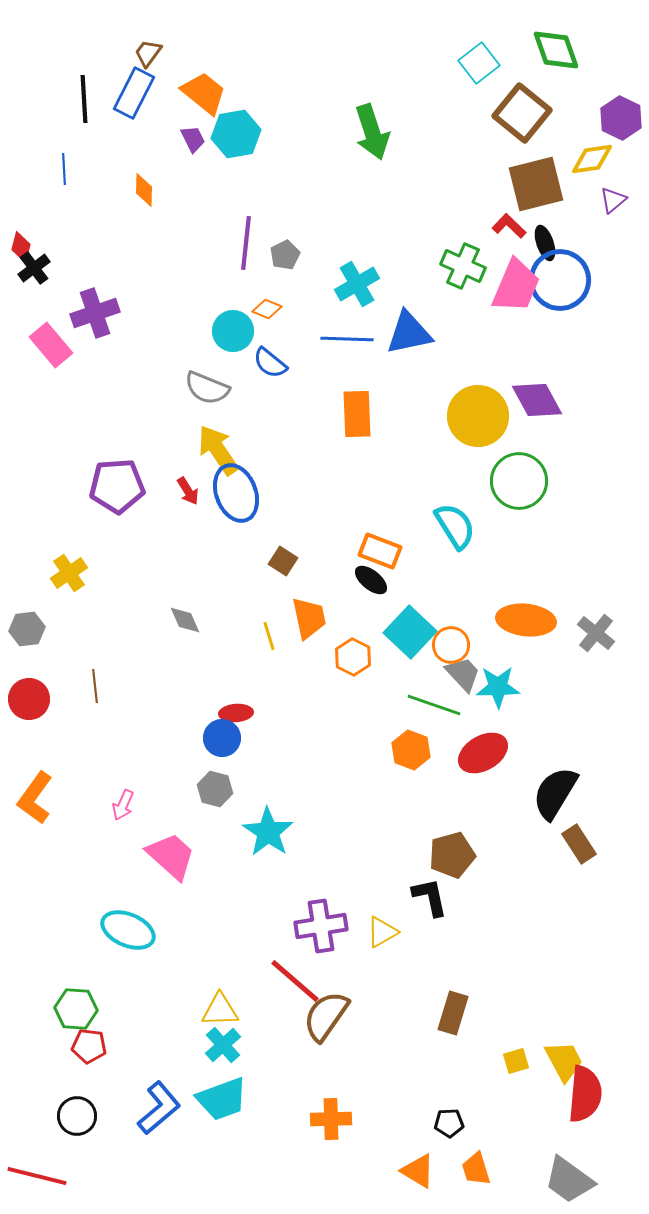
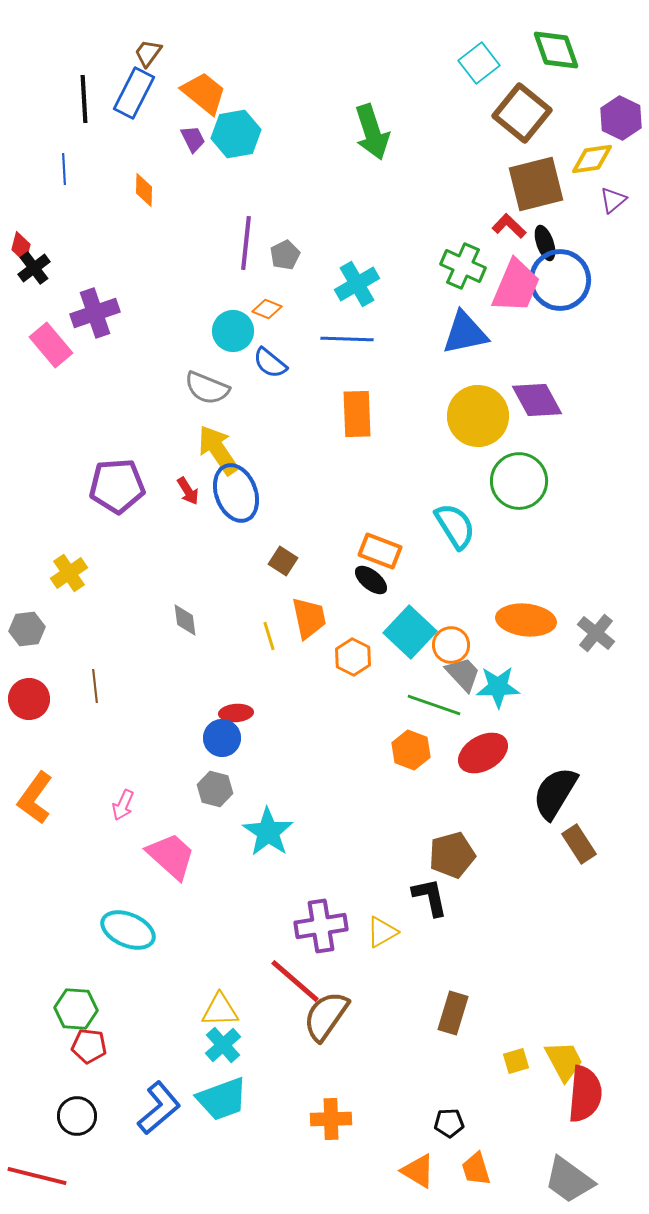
blue triangle at (409, 333): moved 56 px right
gray diamond at (185, 620): rotated 16 degrees clockwise
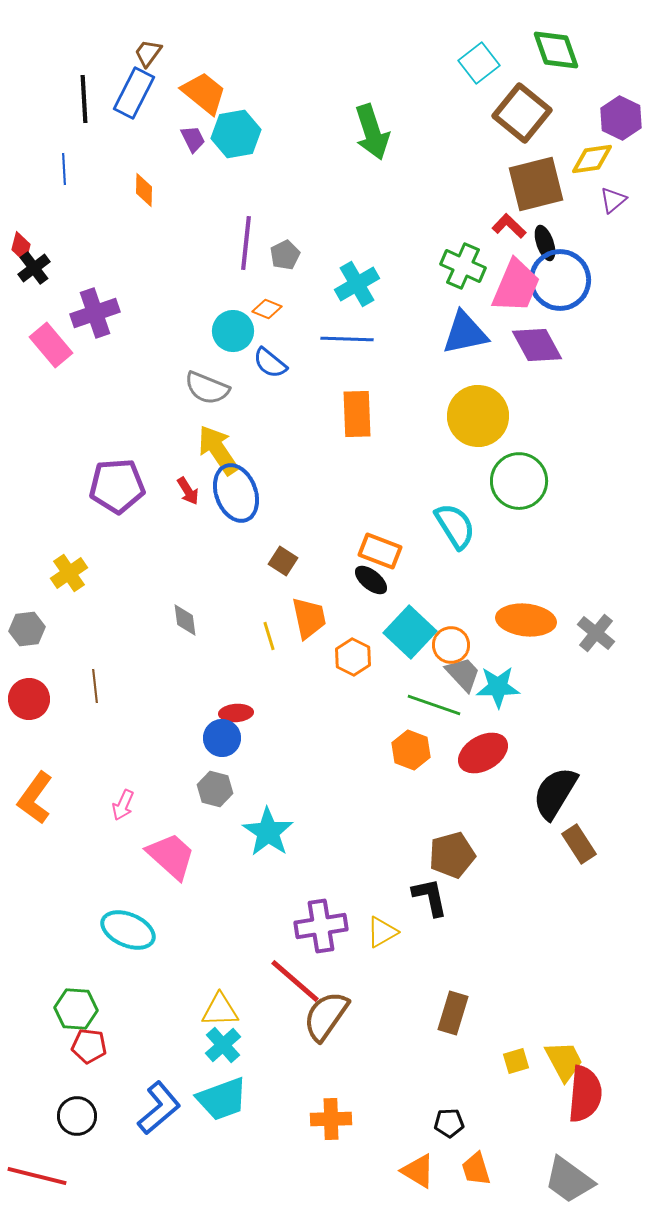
purple diamond at (537, 400): moved 55 px up
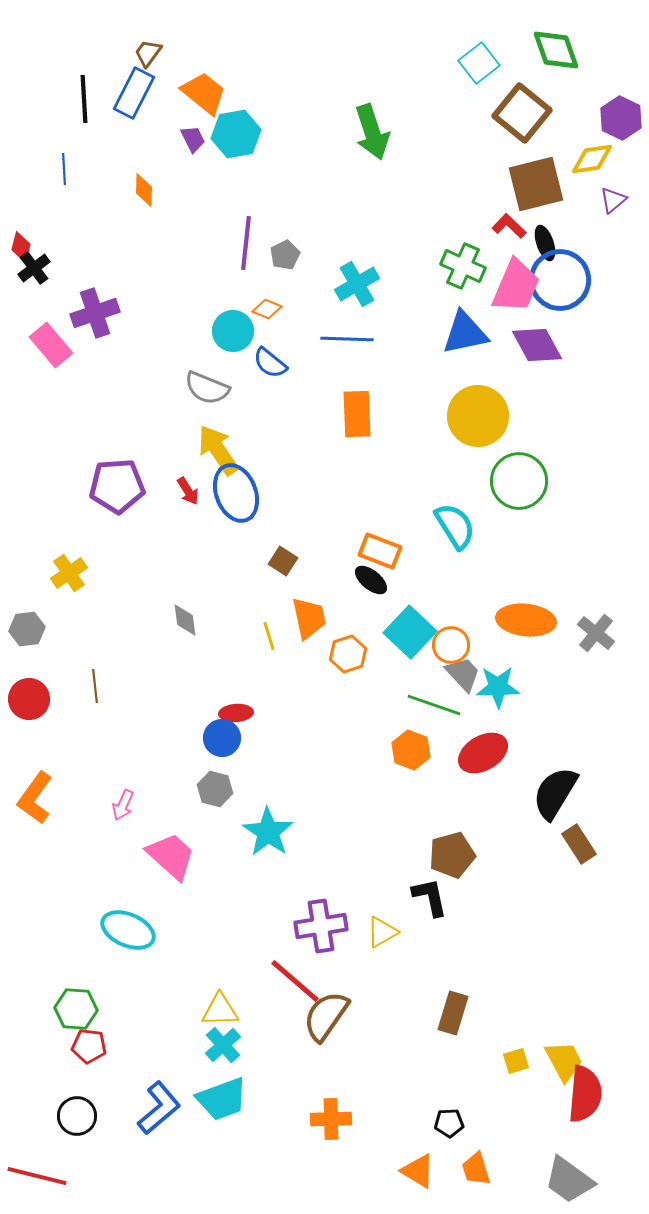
orange hexagon at (353, 657): moved 5 px left, 3 px up; rotated 15 degrees clockwise
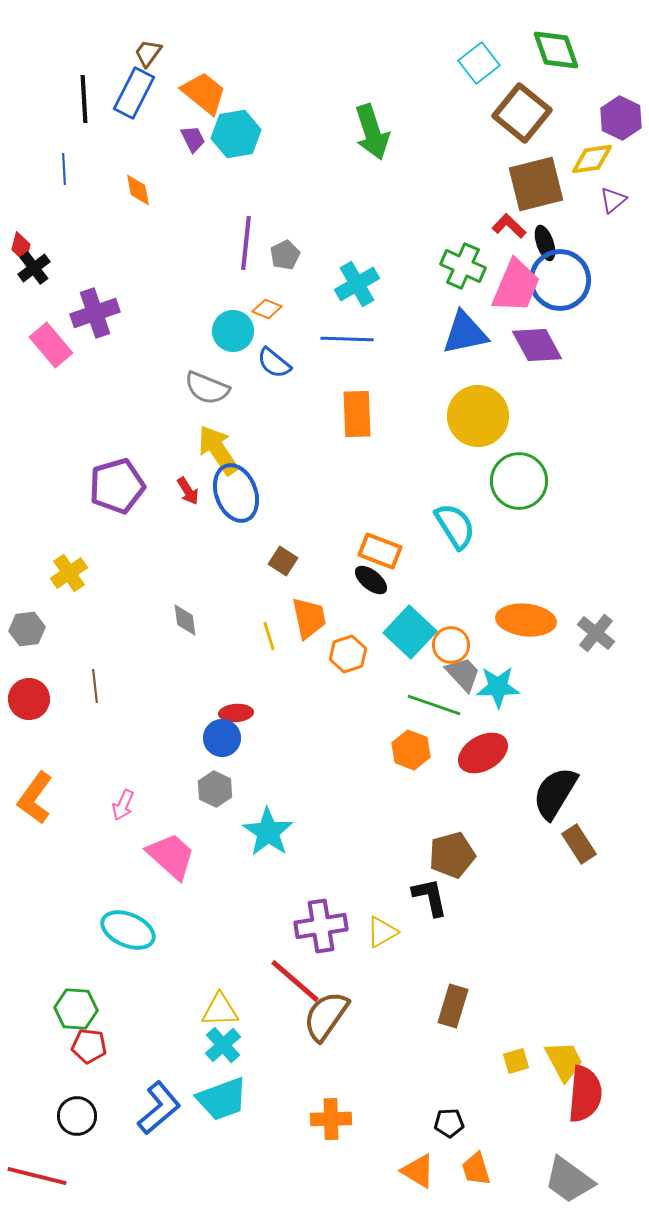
orange diamond at (144, 190): moved 6 px left; rotated 12 degrees counterclockwise
blue semicircle at (270, 363): moved 4 px right
purple pentagon at (117, 486): rotated 12 degrees counterclockwise
gray hexagon at (215, 789): rotated 12 degrees clockwise
brown rectangle at (453, 1013): moved 7 px up
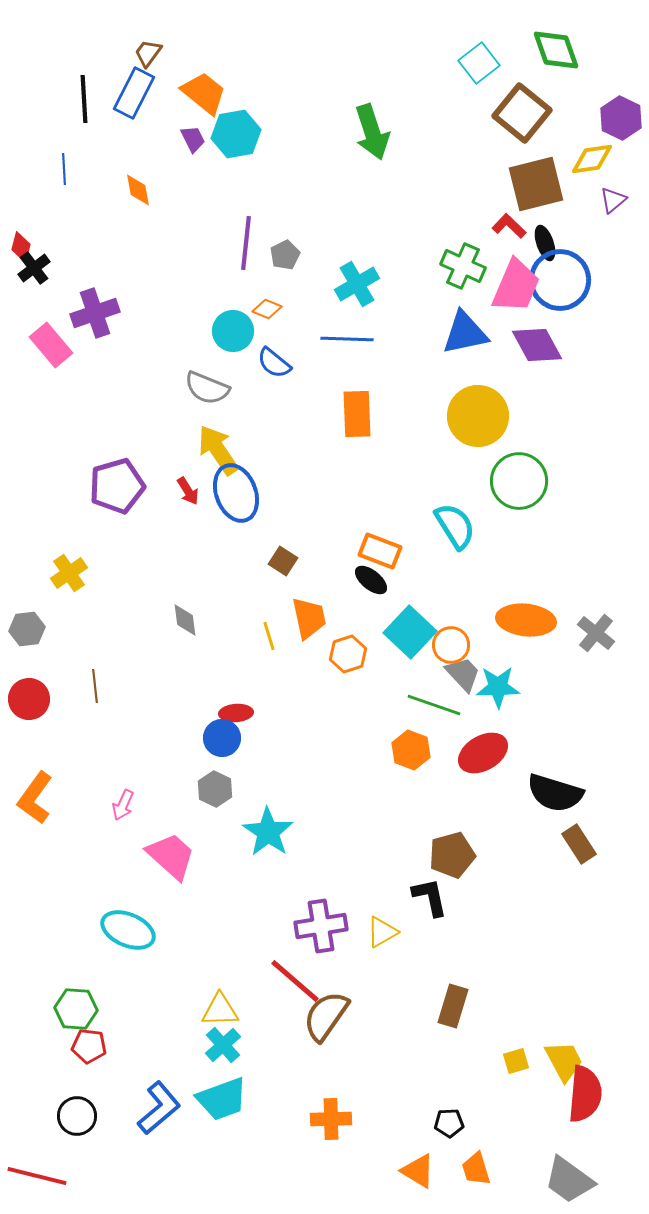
black semicircle at (555, 793): rotated 104 degrees counterclockwise
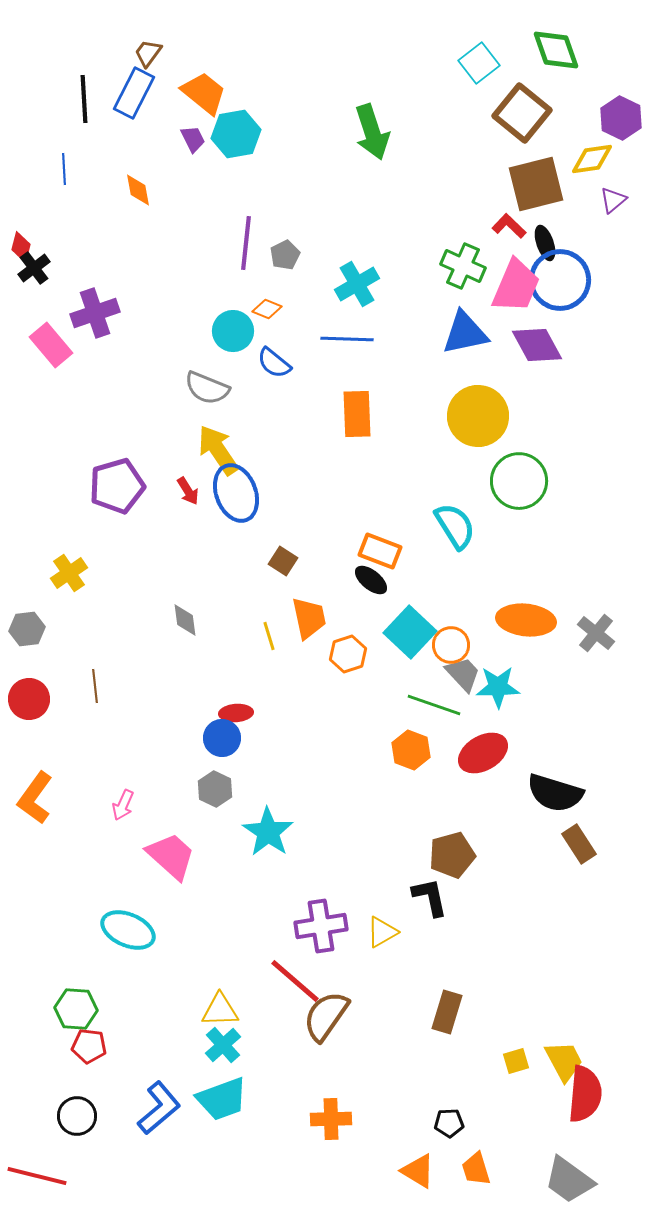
brown rectangle at (453, 1006): moved 6 px left, 6 px down
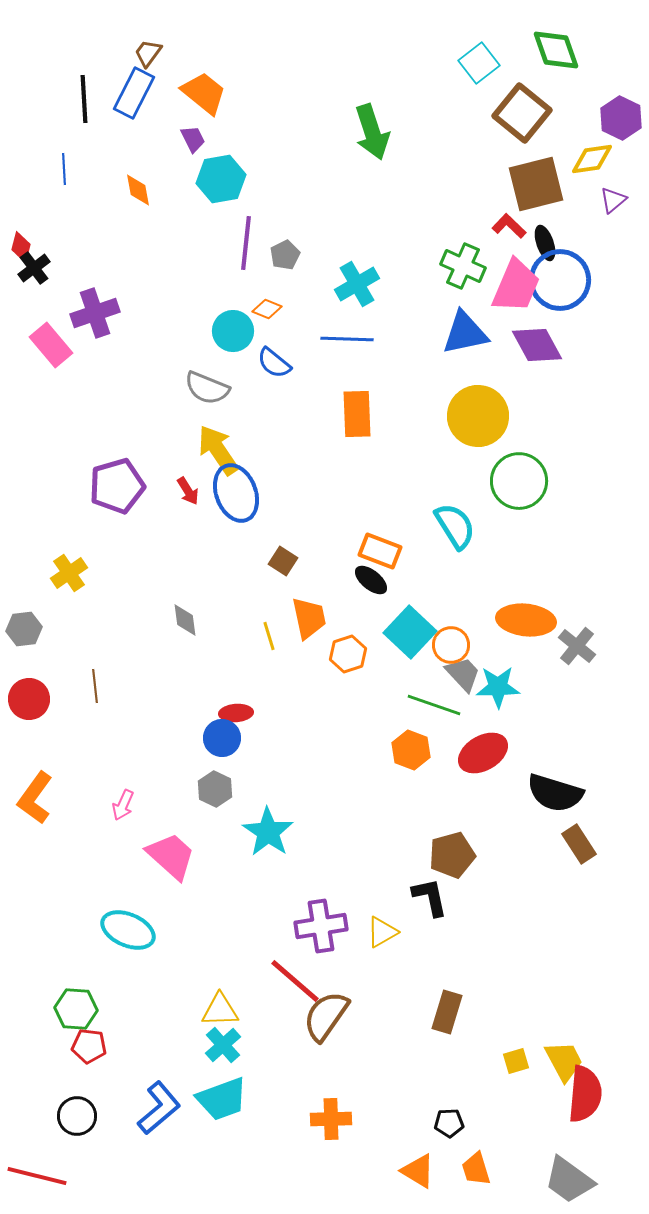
cyan hexagon at (236, 134): moved 15 px left, 45 px down
gray hexagon at (27, 629): moved 3 px left
gray cross at (596, 633): moved 19 px left, 13 px down
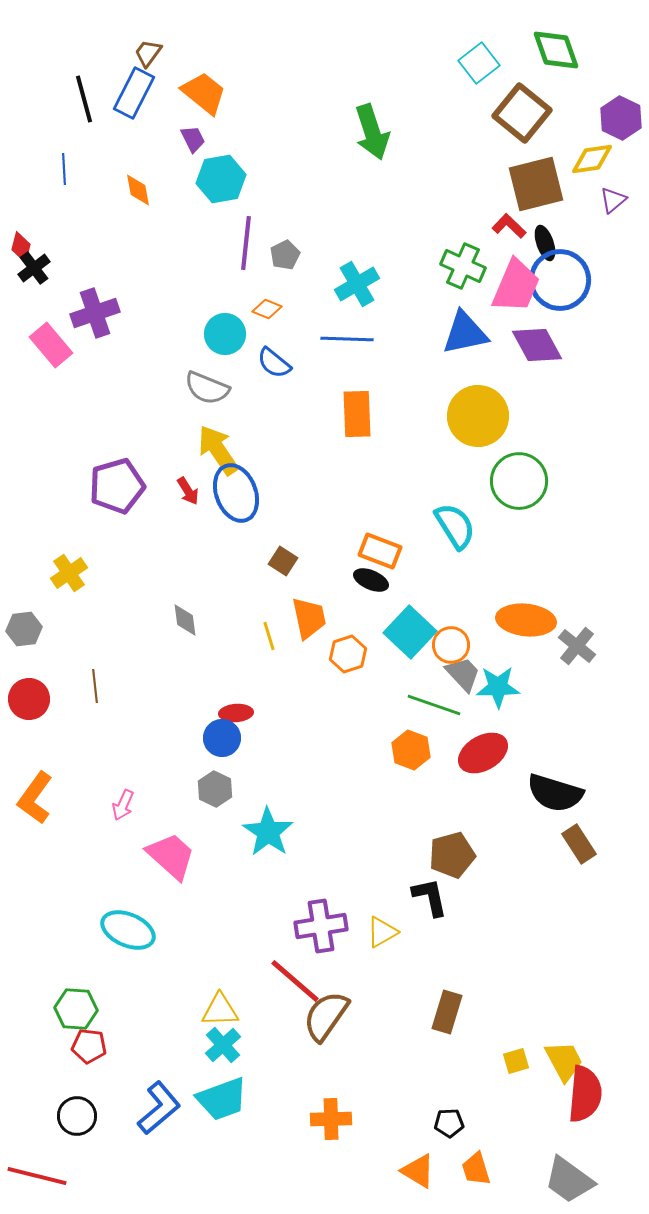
black line at (84, 99): rotated 12 degrees counterclockwise
cyan circle at (233, 331): moved 8 px left, 3 px down
black ellipse at (371, 580): rotated 16 degrees counterclockwise
